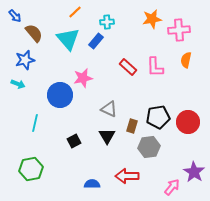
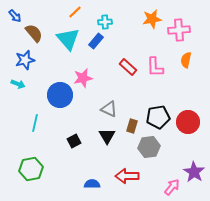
cyan cross: moved 2 px left
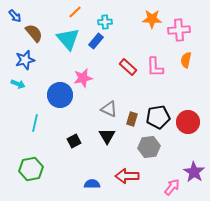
orange star: rotated 12 degrees clockwise
brown rectangle: moved 7 px up
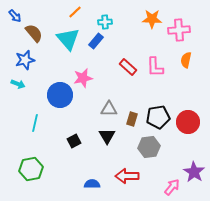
gray triangle: rotated 24 degrees counterclockwise
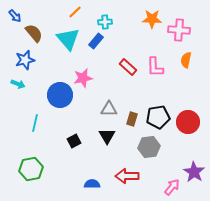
pink cross: rotated 10 degrees clockwise
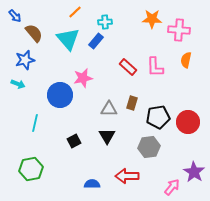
brown rectangle: moved 16 px up
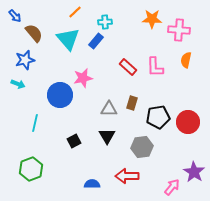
gray hexagon: moved 7 px left
green hexagon: rotated 10 degrees counterclockwise
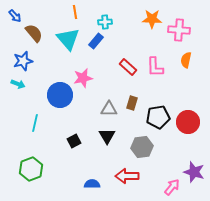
orange line: rotated 56 degrees counterclockwise
blue star: moved 2 px left, 1 px down
purple star: rotated 15 degrees counterclockwise
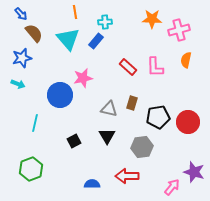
blue arrow: moved 6 px right, 2 px up
pink cross: rotated 20 degrees counterclockwise
blue star: moved 1 px left, 3 px up
gray triangle: rotated 12 degrees clockwise
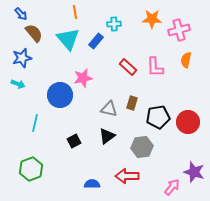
cyan cross: moved 9 px right, 2 px down
black triangle: rotated 24 degrees clockwise
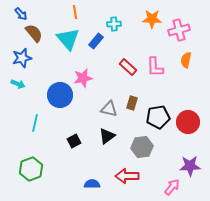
purple star: moved 4 px left, 6 px up; rotated 20 degrees counterclockwise
